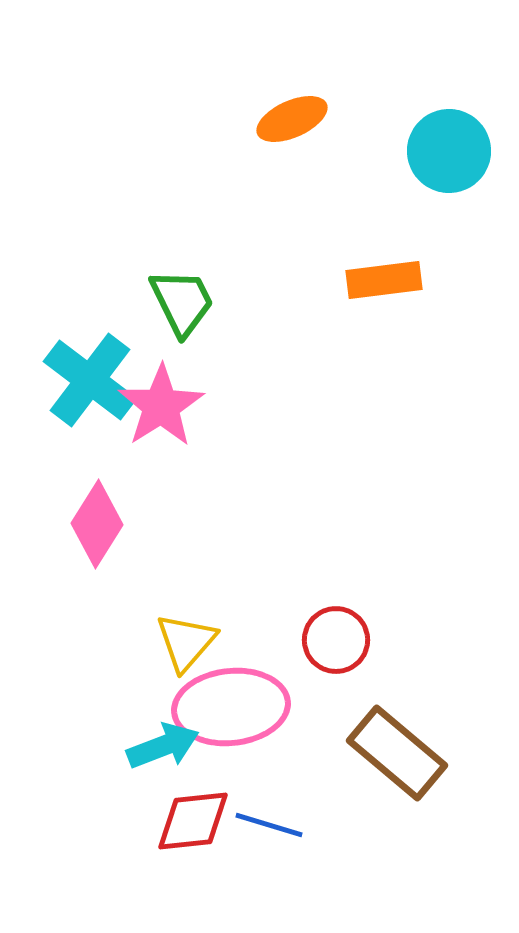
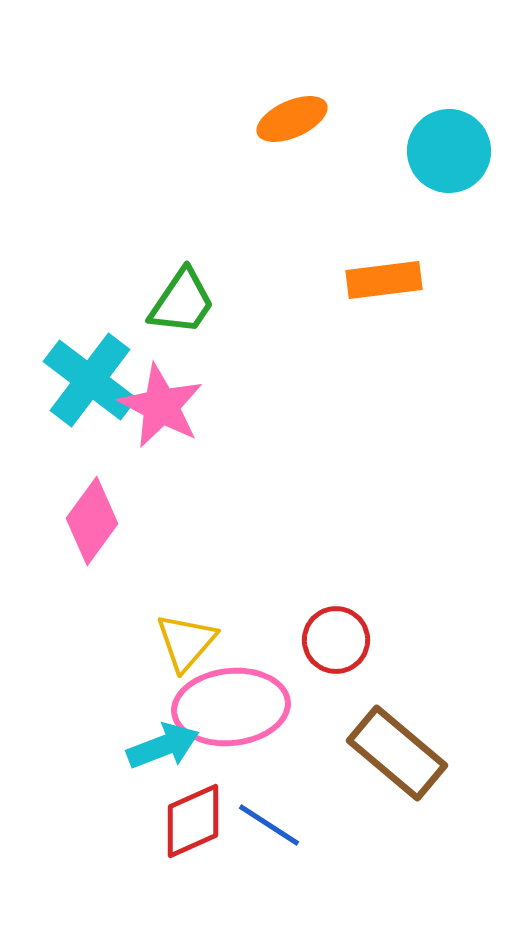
green trapezoid: rotated 60 degrees clockwise
pink star: rotated 12 degrees counterclockwise
pink diamond: moved 5 px left, 3 px up; rotated 4 degrees clockwise
red diamond: rotated 18 degrees counterclockwise
blue line: rotated 16 degrees clockwise
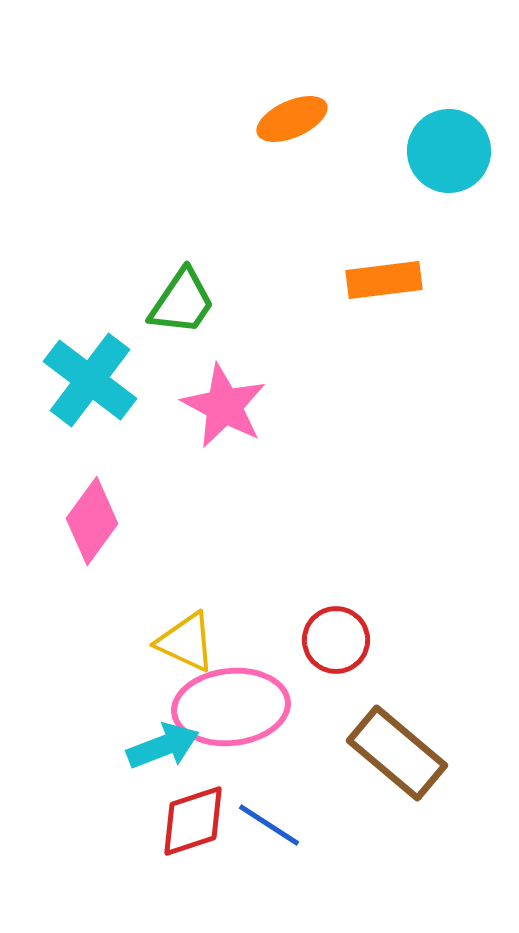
pink star: moved 63 px right
yellow triangle: rotated 46 degrees counterclockwise
red diamond: rotated 6 degrees clockwise
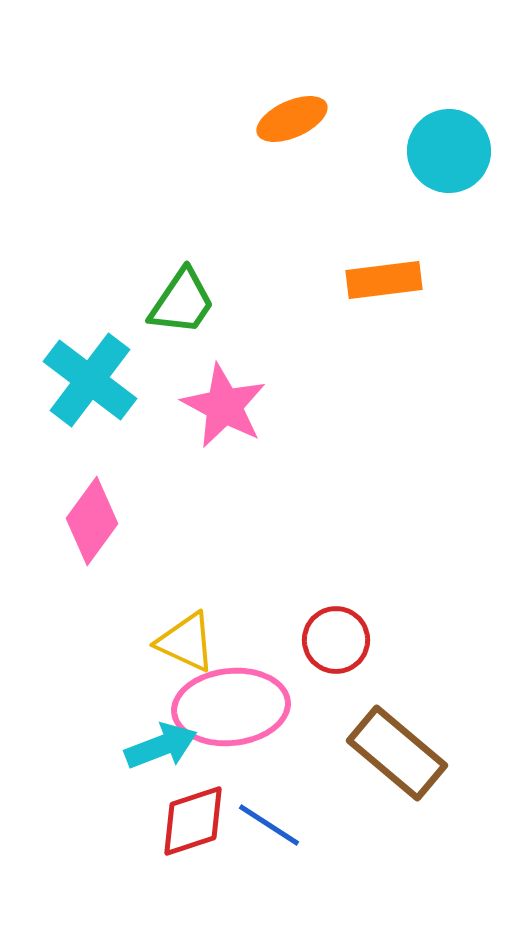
cyan arrow: moved 2 px left
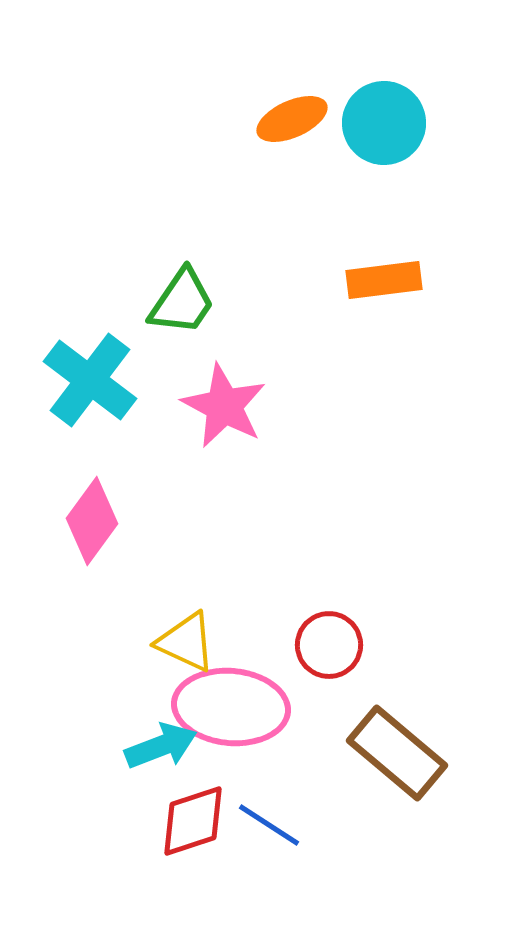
cyan circle: moved 65 px left, 28 px up
red circle: moved 7 px left, 5 px down
pink ellipse: rotated 11 degrees clockwise
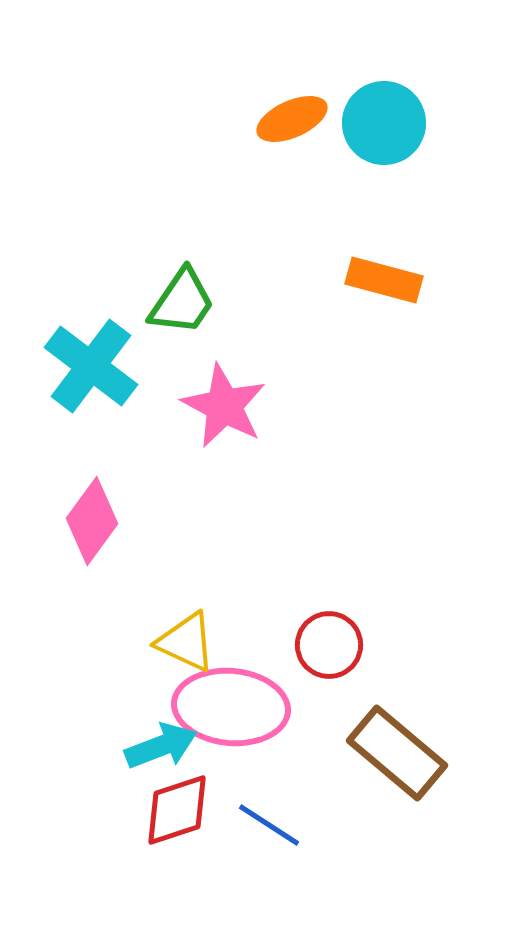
orange rectangle: rotated 22 degrees clockwise
cyan cross: moved 1 px right, 14 px up
red diamond: moved 16 px left, 11 px up
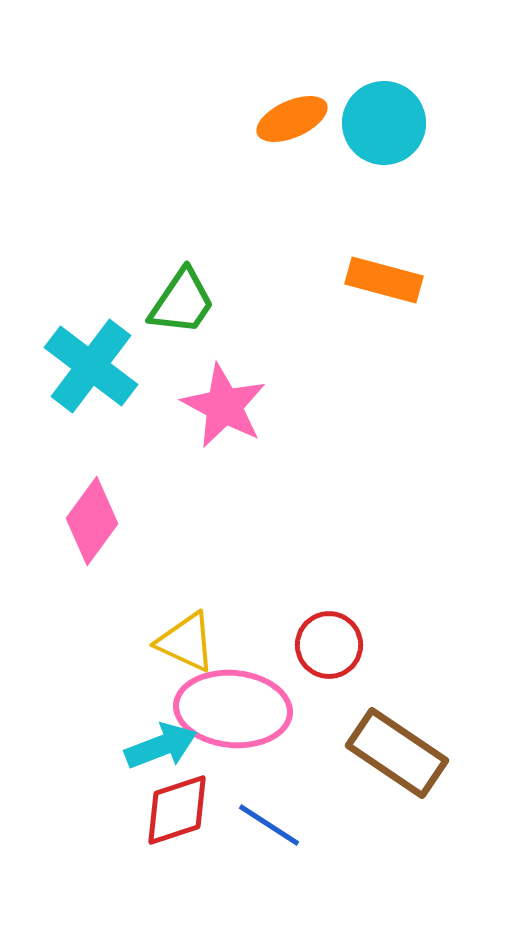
pink ellipse: moved 2 px right, 2 px down
brown rectangle: rotated 6 degrees counterclockwise
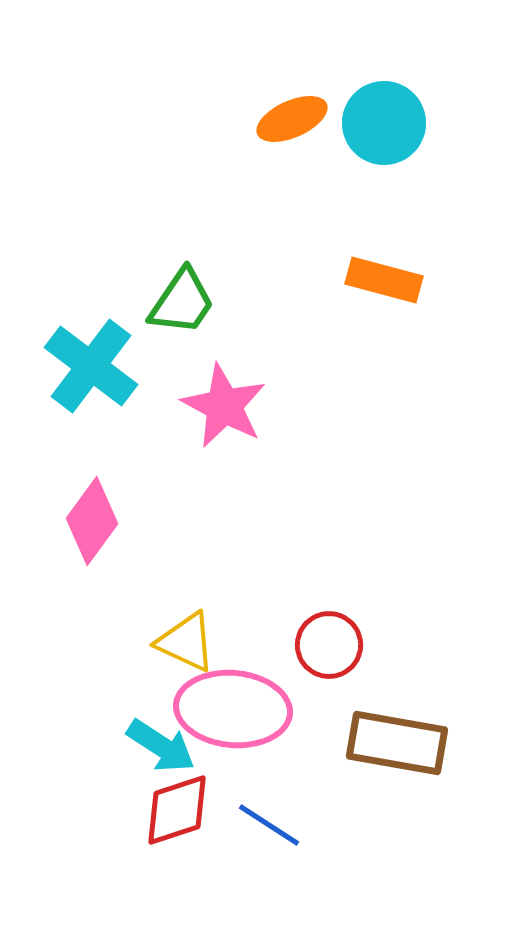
cyan arrow: rotated 54 degrees clockwise
brown rectangle: moved 10 px up; rotated 24 degrees counterclockwise
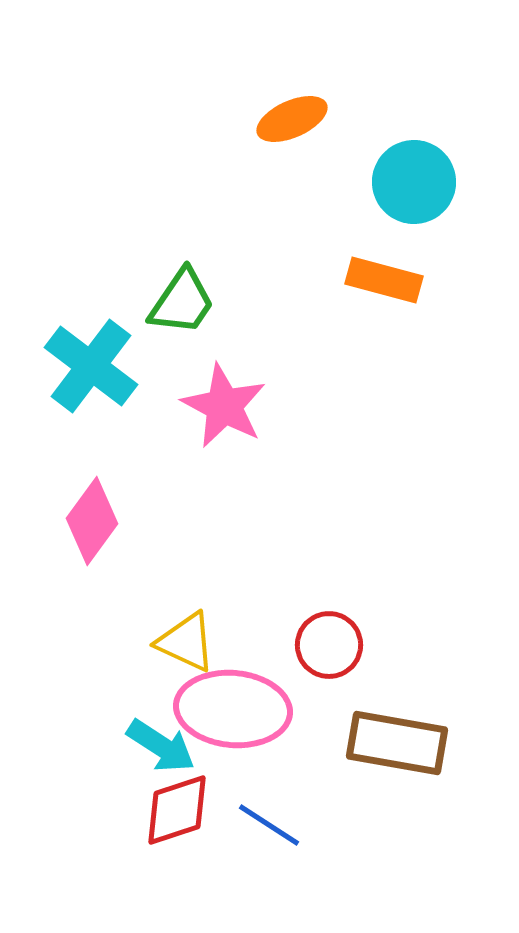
cyan circle: moved 30 px right, 59 px down
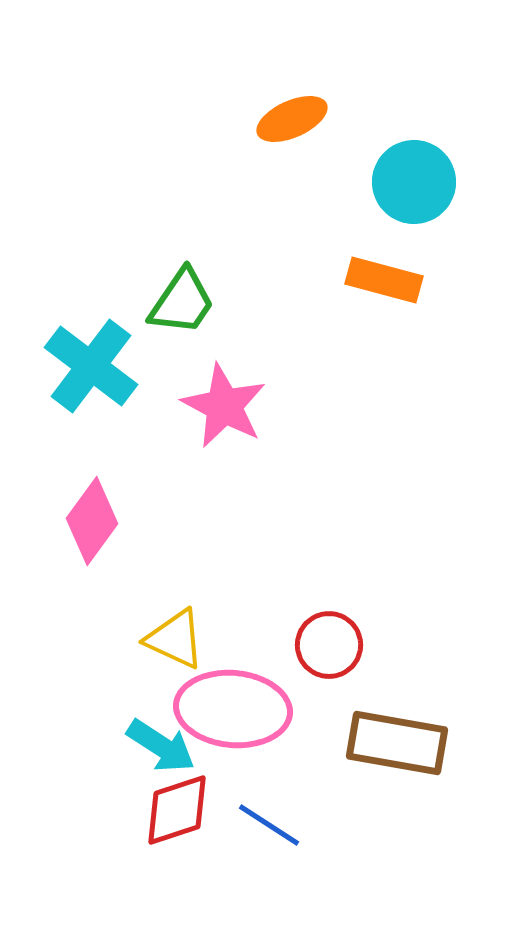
yellow triangle: moved 11 px left, 3 px up
